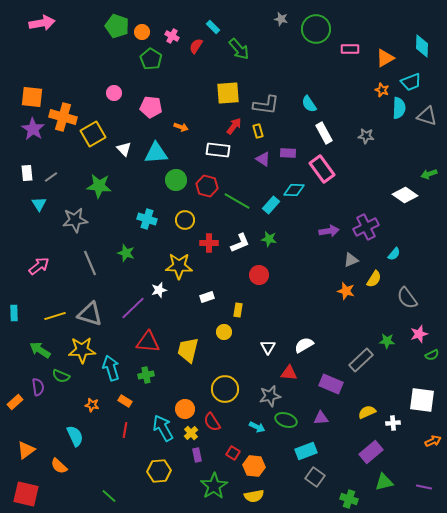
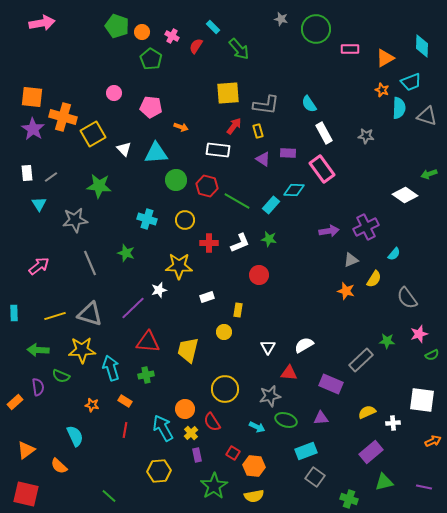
green arrow at (40, 350): moved 2 px left; rotated 30 degrees counterclockwise
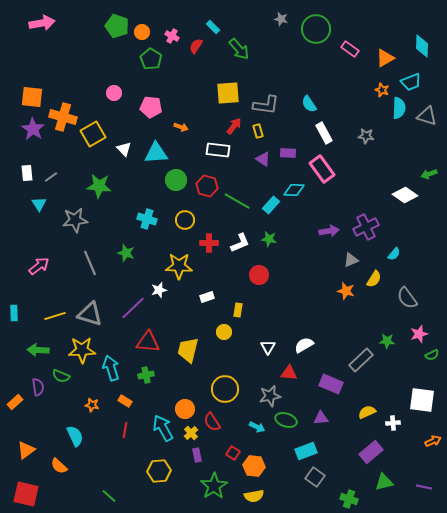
pink rectangle at (350, 49): rotated 36 degrees clockwise
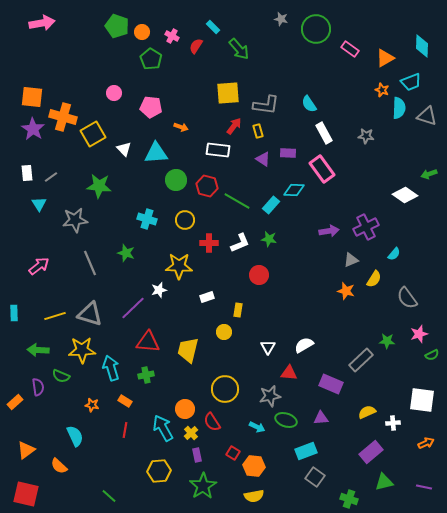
orange arrow at (433, 441): moved 7 px left, 2 px down
green star at (214, 486): moved 11 px left
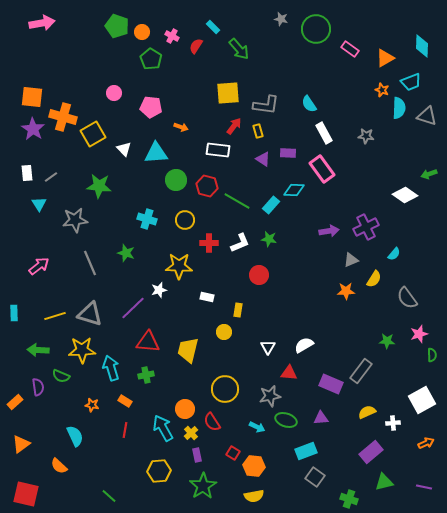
orange star at (346, 291): rotated 18 degrees counterclockwise
white rectangle at (207, 297): rotated 32 degrees clockwise
green semicircle at (432, 355): rotated 64 degrees counterclockwise
gray rectangle at (361, 360): moved 11 px down; rotated 10 degrees counterclockwise
white square at (422, 400): rotated 36 degrees counterclockwise
orange triangle at (26, 450): moved 5 px left, 6 px up
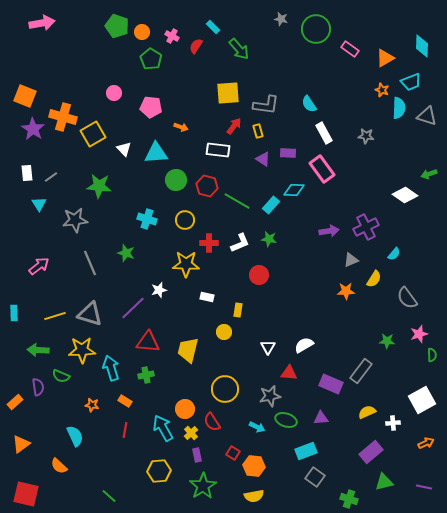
orange square at (32, 97): moved 7 px left, 1 px up; rotated 15 degrees clockwise
yellow star at (179, 266): moved 7 px right, 2 px up
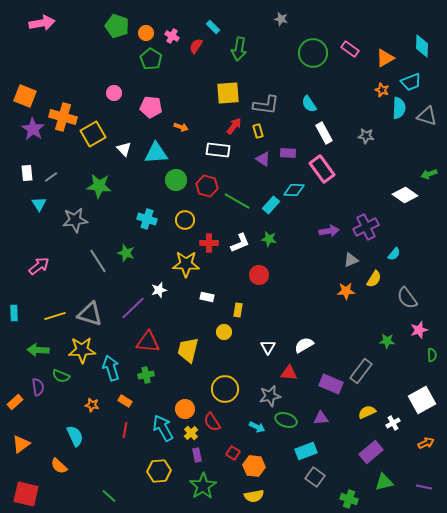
green circle at (316, 29): moved 3 px left, 24 px down
orange circle at (142, 32): moved 4 px right, 1 px down
green arrow at (239, 49): rotated 50 degrees clockwise
gray line at (90, 263): moved 8 px right, 2 px up; rotated 10 degrees counterclockwise
pink star at (419, 334): moved 4 px up
white cross at (393, 423): rotated 24 degrees counterclockwise
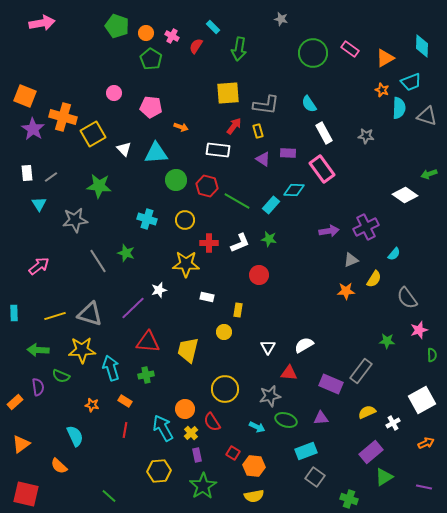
green triangle at (384, 482): moved 5 px up; rotated 18 degrees counterclockwise
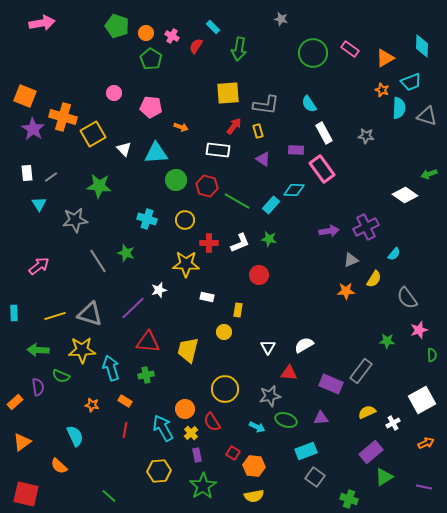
purple rectangle at (288, 153): moved 8 px right, 3 px up
orange triangle at (21, 444): moved 1 px right, 2 px up
